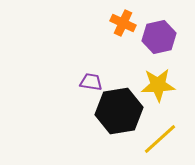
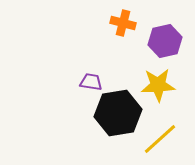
orange cross: rotated 10 degrees counterclockwise
purple hexagon: moved 6 px right, 4 px down
black hexagon: moved 1 px left, 2 px down
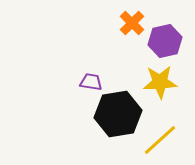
orange cross: moved 9 px right; rotated 30 degrees clockwise
yellow star: moved 2 px right, 3 px up
black hexagon: moved 1 px down
yellow line: moved 1 px down
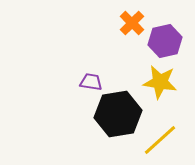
yellow star: rotated 12 degrees clockwise
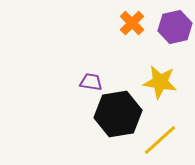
purple hexagon: moved 10 px right, 14 px up
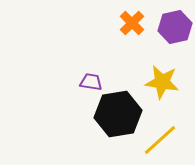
yellow star: moved 2 px right
